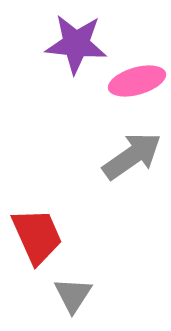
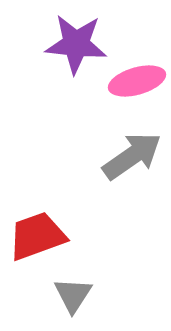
red trapezoid: rotated 86 degrees counterclockwise
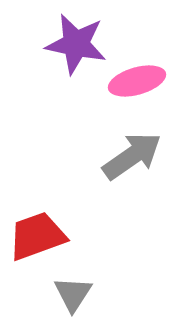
purple star: rotated 6 degrees clockwise
gray triangle: moved 1 px up
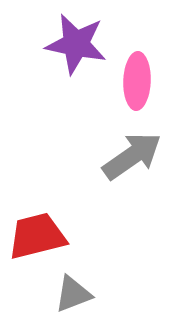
pink ellipse: rotated 72 degrees counterclockwise
red trapezoid: rotated 6 degrees clockwise
gray triangle: rotated 36 degrees clockwise
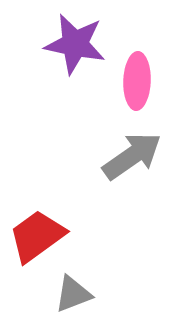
purple star: moved 1 px left
red trapezoid: rotated 22 degrees counterclockwise
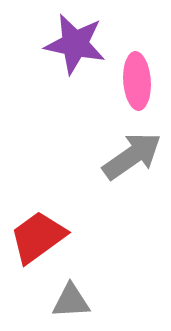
pink ellipse: rotated 6 degrees counterclockwise
red trapezoid: moved 1 px right, 1 px down
gray triangle: moved 2 px left, 7 px down; rotated 18 degrees clockwise
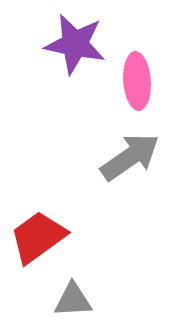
gray arrow: moved 2 px left, 1 px down
gray triangle: moved 2 px right, 1 px up
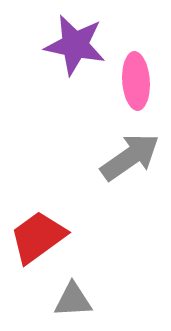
purple star: moved 1 px down
pink ellipse: moved 1 px left
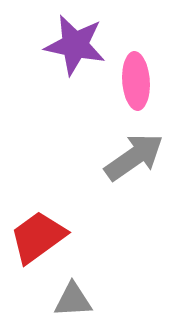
gray arrow: moved 4 px right
